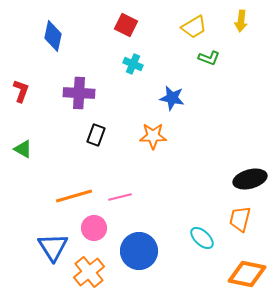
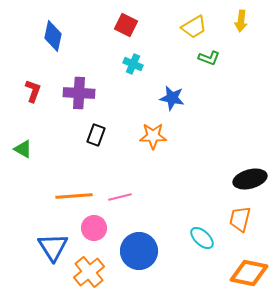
red L-shape: moved 12 px right
orange line: rotated 12 degrees clockwise
orange diamond: moved 2 px right, 1 px up
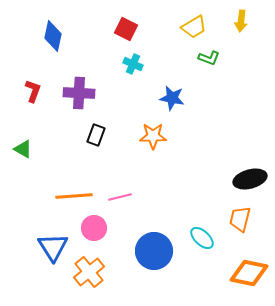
red square: moved 4 px down
blue circle: moved 15 px right
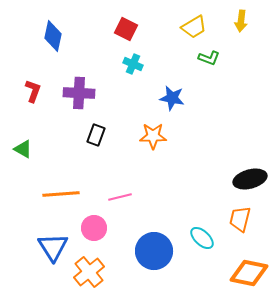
orange line: moved 13 px left, 2 px up
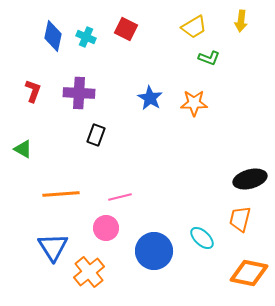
cyan cross: moved 47 px left, 27 px up
blue star: moved 22 px left; rotated 20 degrees clockwise
orange star: moved 41 px right, 33 px up
pink circle: moved 12 px right
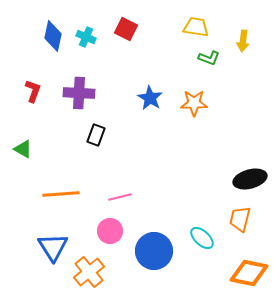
yellow arrow: moved 2 px right, 20 px down
yellow trapezoid: moved 2 px right; rotated 140 degrees counterclockwise
pink circle: moved 4 px right, 3 px down
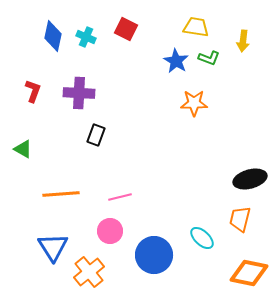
blue star: moved 26 px right, 37 px up
blue circle: moved 4 px down
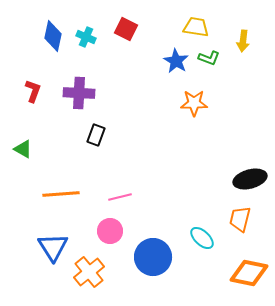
blue circle: moved 1 px left, 2 px down
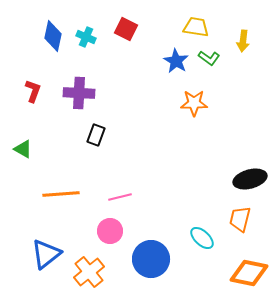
green L-shape: rotated 15 degrees clockwise
blue triangle: moved 7 px left, 7 px down; rotated 24 degrees clockwise
blue circle: moved 2 px left, 2 px down
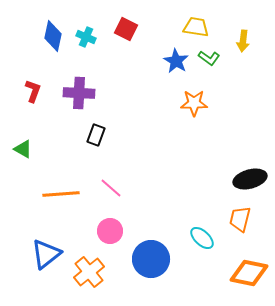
pink line: moved 9 px left, 9 px up; rotated 55 degrees clockwise
